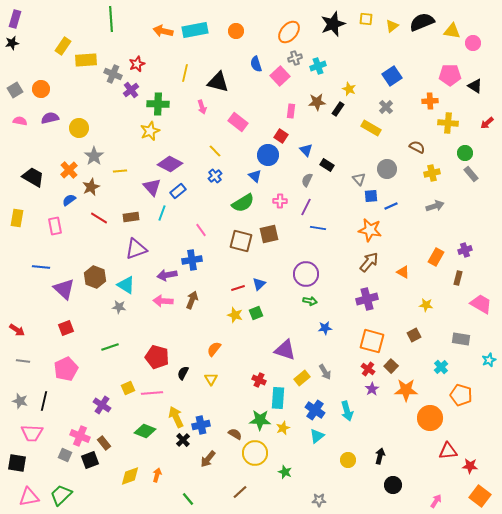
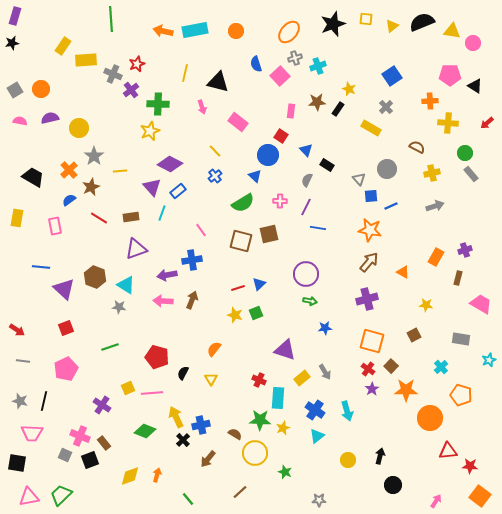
purple rectangle at (15, 19): moved 3 px up
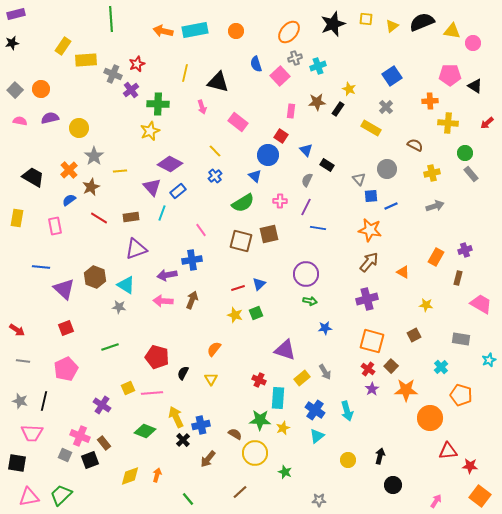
purple rectangle at (15, 16): moved 1 px right, 2 px up; rotated 60 degrees clockwise
gray square at (15, 90): rotated 14 degrees counterclockwise
brown semicircle at (417, 147): moved 2 px left, 2 px up
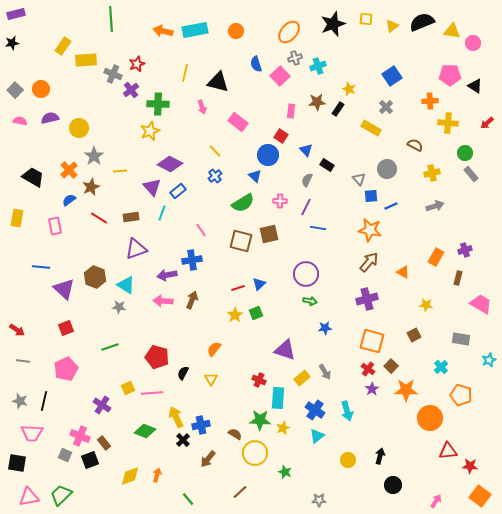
yellow star at (235, 315): rotated 21 degrees clockwise
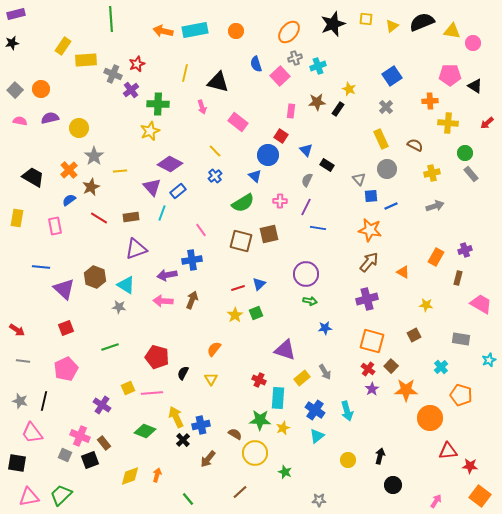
yellow rectangle at (371, 128): moved 10 px right, 11 px down; rotated 36 degrees clockwise
pink trapezoid at (32, 433): rotated 50 degrees clockwise
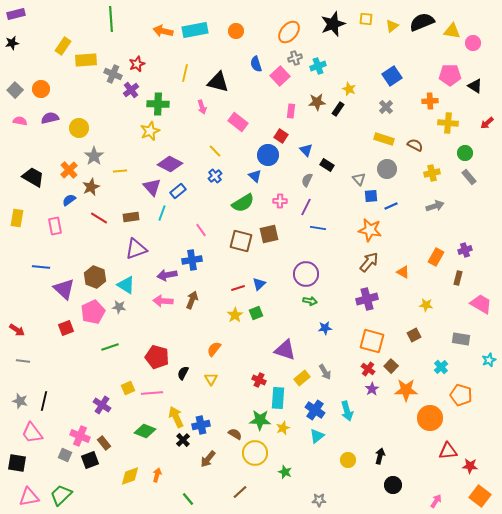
yellow rectangle at (381, 139): moved 3 px right; rotated 48 degrees counterclockwise
gray rectangle at (471, 174): moved 2 px left, 3 px down
pink pentagon at (66, 369): moved 27 px right, 57 px up
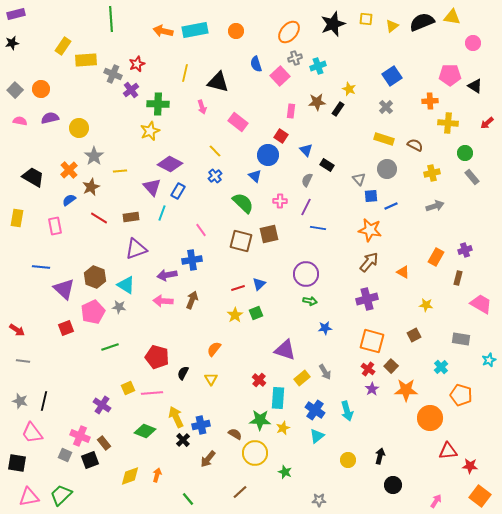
yellow triangle at (452, 31): moved 14 px up
gray rectangle at (469, 177): moved 3 px right
blue rectangle at (178, 191): rotated 21 degrees counterclockwise
green semicircle at (243, 203): rotated 105 degrees counterclockwise
red cross at (259, 380): rotated 16 degrees clockwise
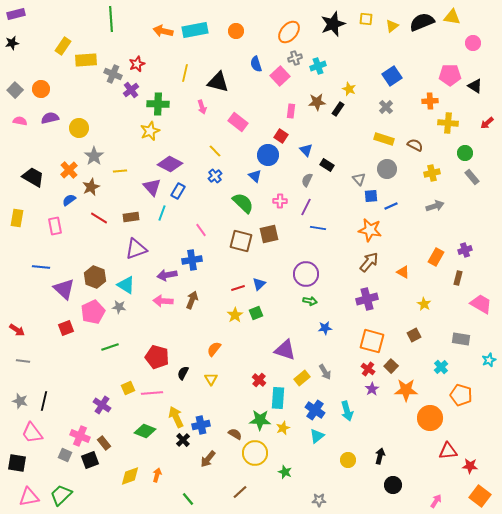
yellow star at (426, 305): moved 2 px left, 1 px up; rotated 24 degrees clockwise
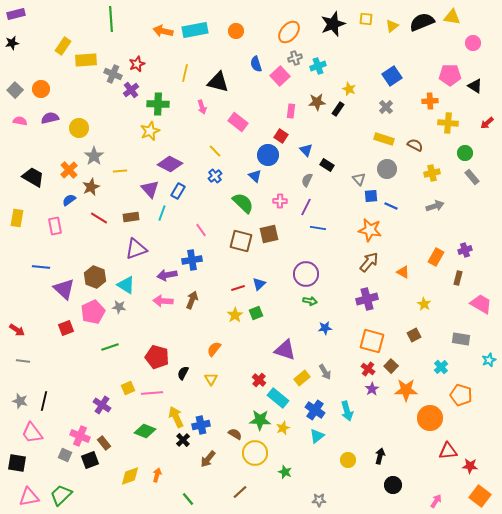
purple triangle at (152, 187): moved 2 px left, 2 px down
blue line at (391, 206): rotated 48 degrees clockwise
cyan rectangle at (278, 398): rotated 55 degrees counterclockwise
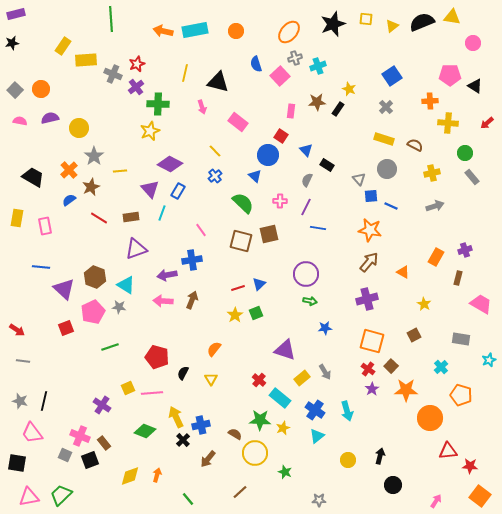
purple cross at (131, 90): moved 5 px right, 3 px up
pink rectangle at (55, 226): moved 10 px left
cyan rectangle at (278, 398): moved 2 px right
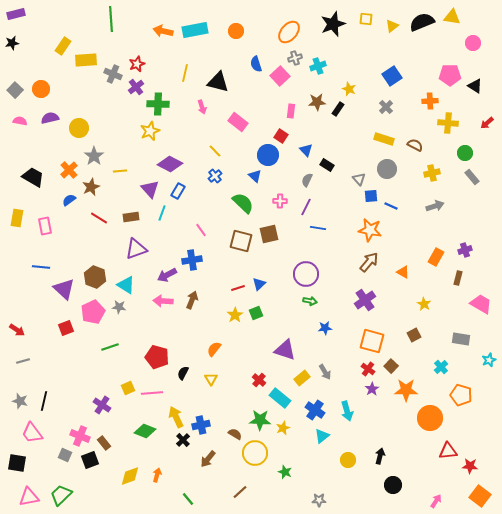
purple arrow at (167, 275): rotated 18 degrees counterclockwise
purple cross at (367, 299): moved 2 px left, 1 px down; rotated 20 degrees counterclockwise
gray line at (23, 361): rotated 24 degrees counterclockwise
cyan triangle at (317, 436): moved 5 px right
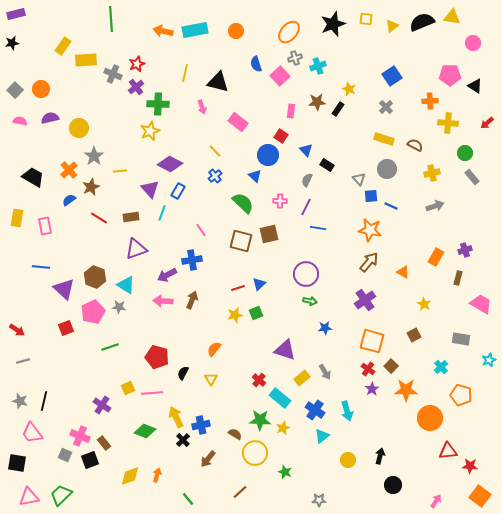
yellow star at (235, 315): rotated 21 degrees clockwise
